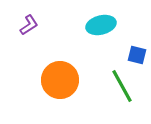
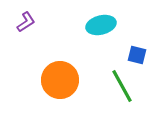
purple L-shape: moved 3 px left, 3 px up
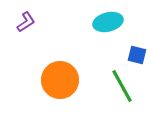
cyan ellipse: moved 7 px right, 3 px up
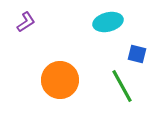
blue square: moved 1 px up
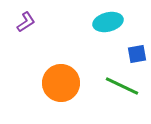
blue square: rotated 24 degrees counterclockwise
orange circle: moved 1 px right, 3 px down
green line: rotated 36 degrees counterclockwise
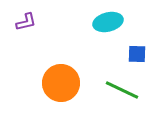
purple L-shape: rotated 20 degrees clockwise
blue square: rotated 12 degrees clockwise
green line: moved 4 px down
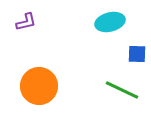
cyan ellipse: moved 2 px right
orange circle: moved 22 px left, 3 px down
